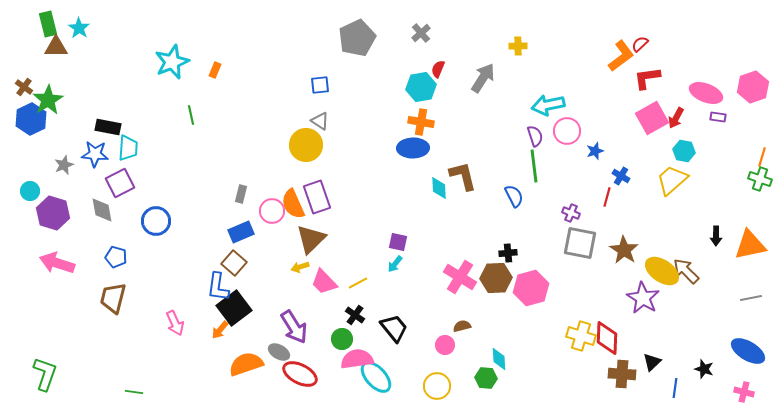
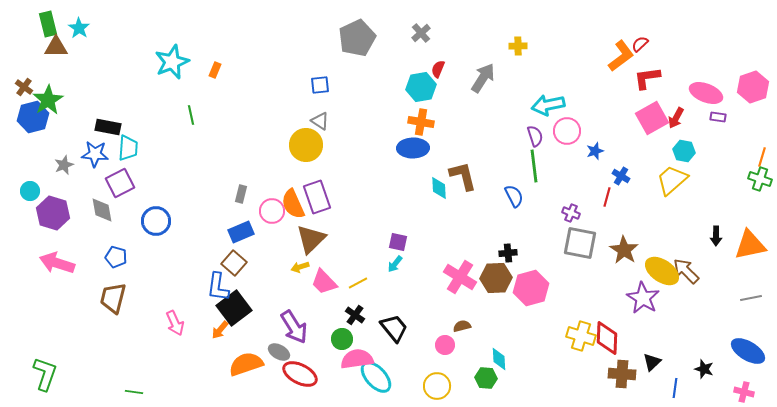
blue hexagon at (31, 119): moved 2 px right, 2 px up; rotated 12 degrees clockwise
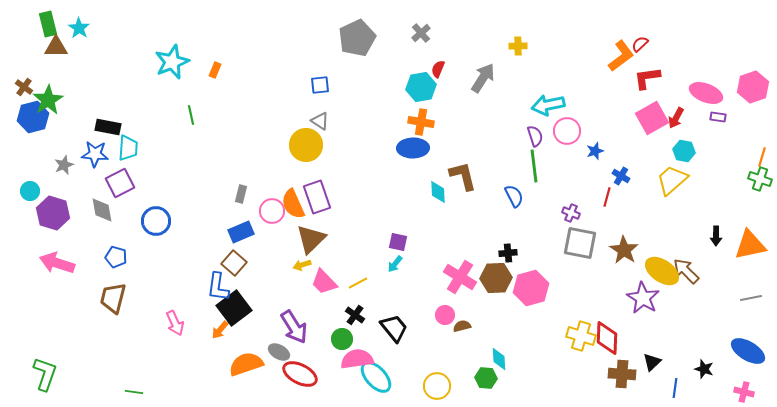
cyan diamond at (439, 188): moved 1 px left, 4 px down
yellow arrow at (300, 267): moved 2 px right, 2 px up
pink circle at (445, 345): moved 30 px up
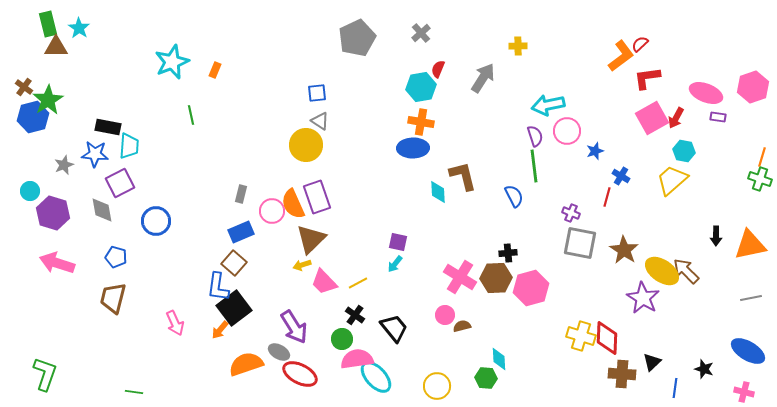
blue square at (320, 85): moved 3 px left, 8 px down
cyan trapezoid at (128, 148): moved 1 px right, 2 px up
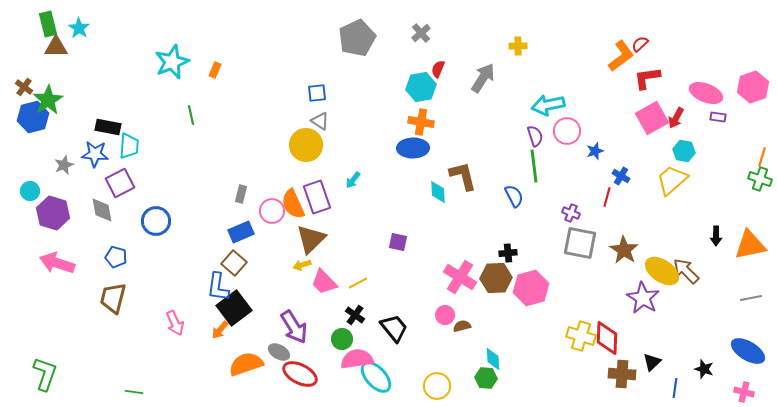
cyan arrow at (395, 264): moved 42 px left, 84 px up
cyan diamond at (499, 359): moved 6 px left
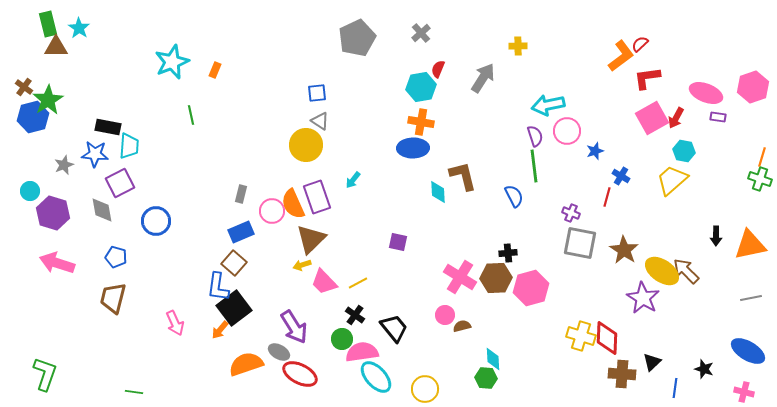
pink semicircle at (357, 359): moved 5 px right, 7 px up
yellow circle at (437, 386): moved 12 px left, 3 px down
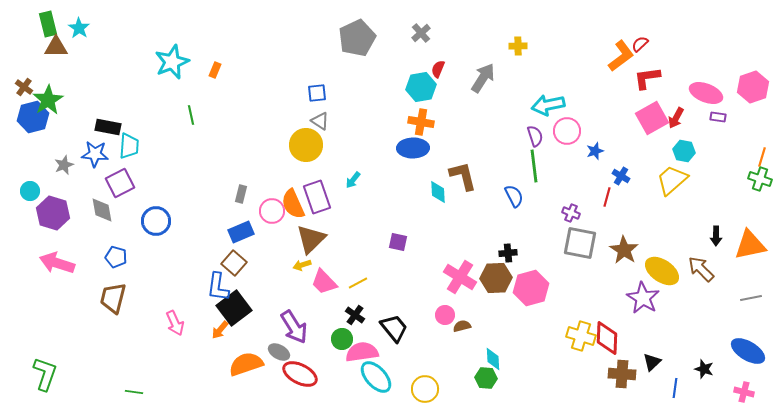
brown arrow at (686, 271): moved 15 px right, 2 px up
